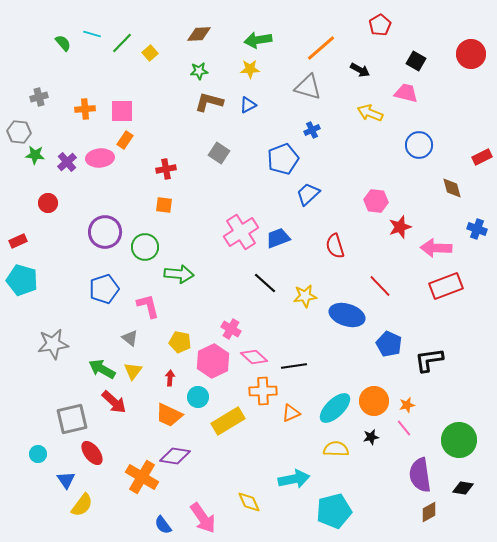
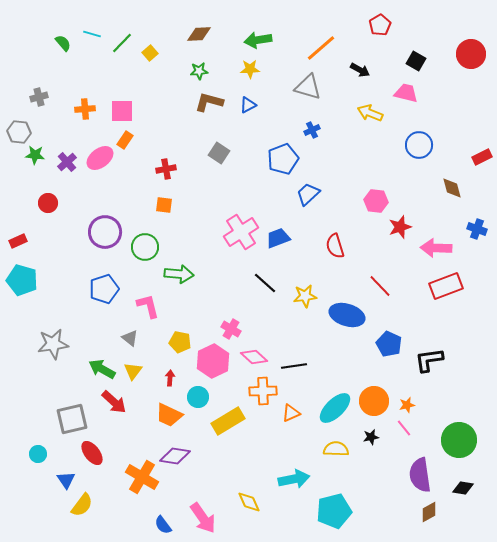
pink ellipse at (100, 158): rotated 32 degrees counterclockwise
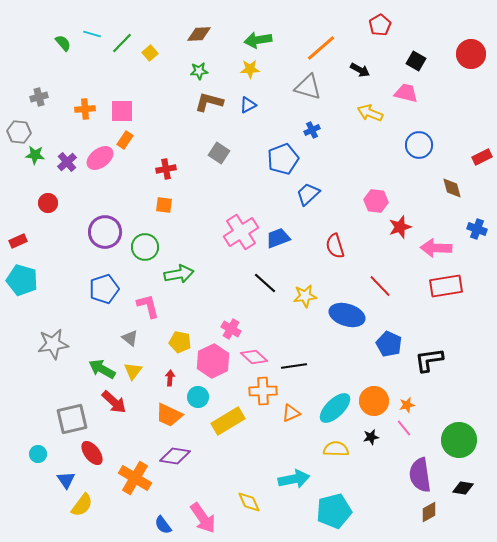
green arrow at (179, 274): rotated 16 degrees counterclockwise
red rectangle at (446, 286): rotated 12 degrees clockwise
orange cross at (142, 477): moved 7 px left, 1 px down
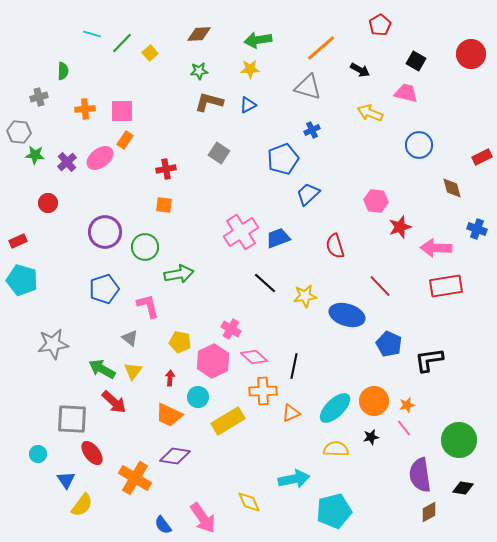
green semicircle at (63, 43): moved 28 px down; rotated 42 degrees clockwise
black line at (294, 366): rotated 70 degrees counterclockwise
gray square at (72, 419): rotated 16 degrees clockwise
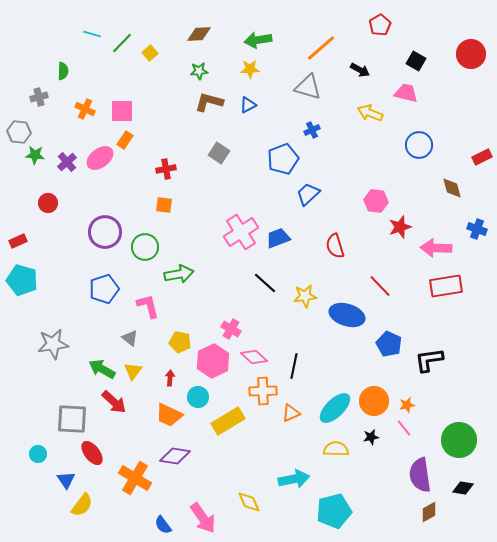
orange cross at (85, 109): rotated 30 degrees clockwise
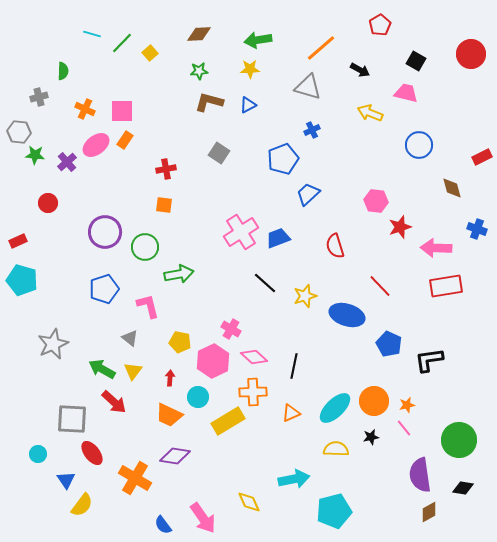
pink ellipse at (100, 158): moved 4 px left, 13 px up
yellow star at (305, 296): rotated 10 degrees counterclockwise
gray star at (53, 344): rotated 16 degrees counterclockwise
orange cross at (263, 391): moved 10 px left, 1 px down
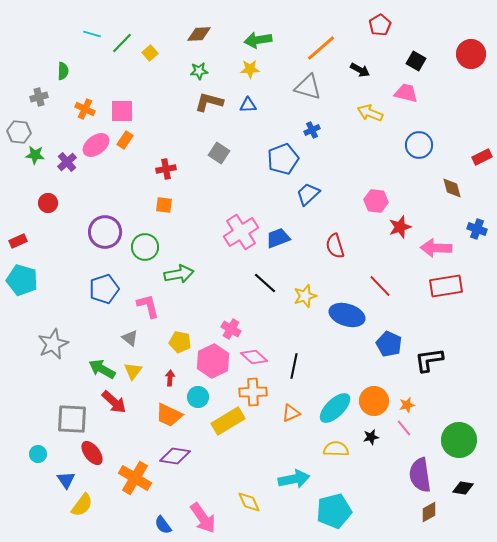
blue triangle at (248, 105): rotated 24 degrees clockwise
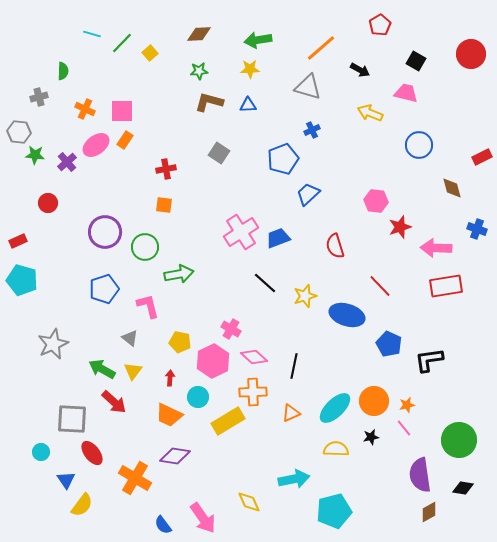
cyan circle at (38, 454): moved 3 px right, 2 px up
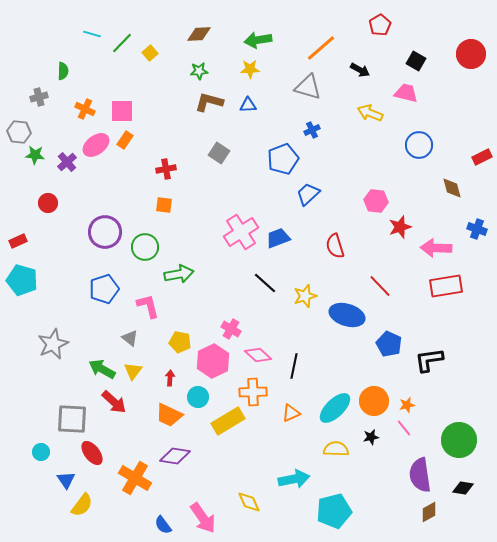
pink diamond at (254, 357): moved 4 px right, 2 px up
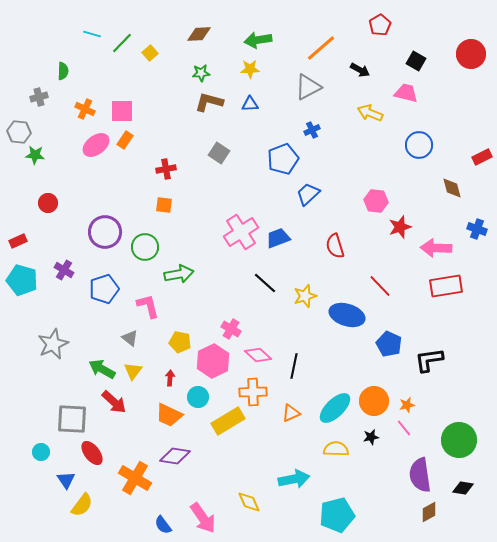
green star at (199, 71): moved 2 px right, 2 px down
gray triangle at (308, 87): rotated 44 degrees counterclockwise
blue triangle at (248, 105): moved 2 px right, 1 px up
purple cross at (67, 162): moved 3 px left, 108 px down; rotated 18 degrees counterclockwise
cyan pentagon at (334, 511): moved 3 px right, 4 px down
